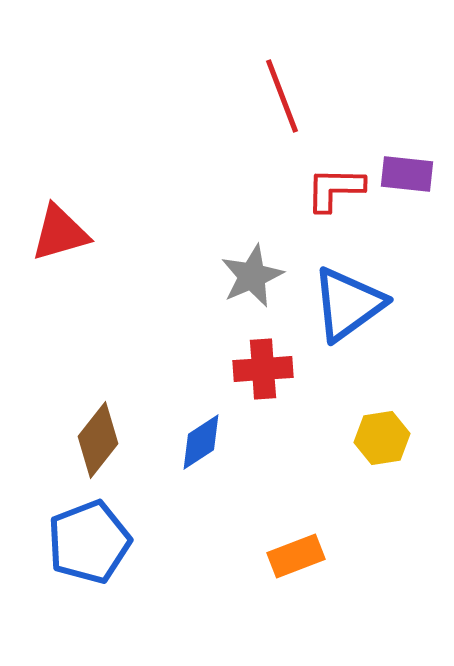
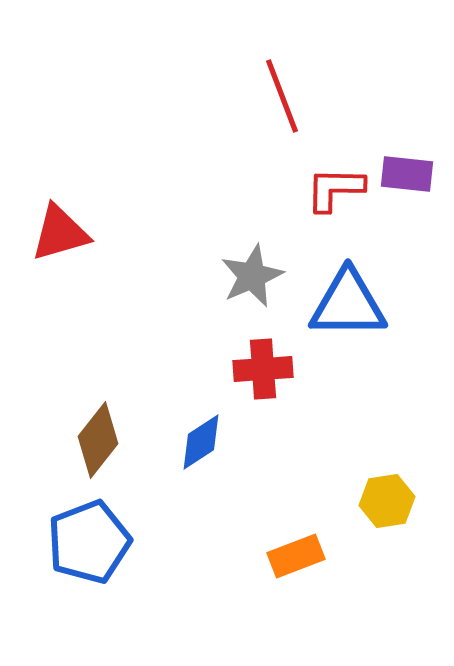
blue triangle: rotated 36 degrees clockwise
yellow hexagon: moved 5 px right, 63 px down
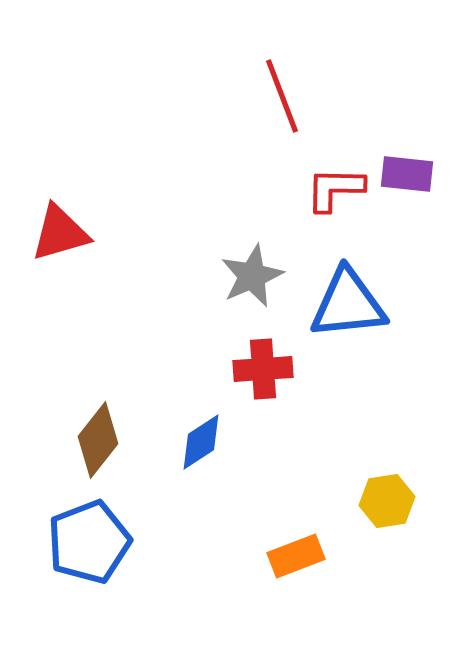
blue triangle: rotated 6 degrees counterclockwise
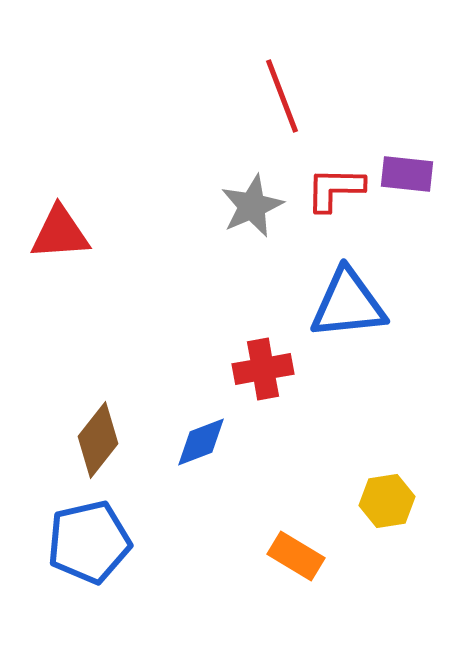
red triangle: rotated 12 degrees clockwise
gray star: moved 70 px up
red cross: rotated 6 degrees counterclockwise
blue diamond: rotated 12 degrees clockwise
blue pentagon: rotated 8 degrees clockwise
orange rectangle: rotated 52 degrees clockwise
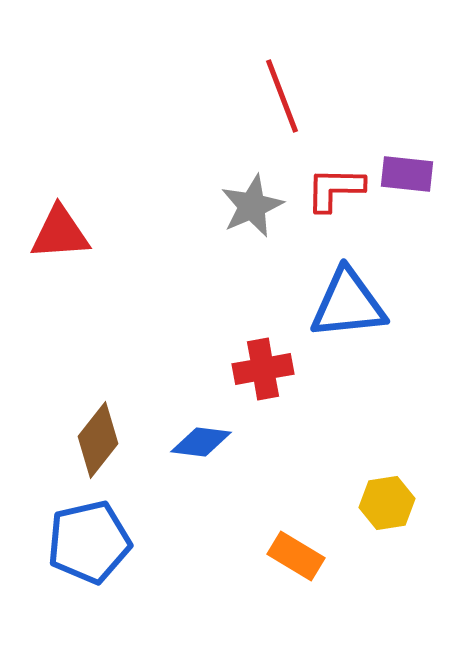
blue diamond: rotated 28 degrees clockwise
yellow hexagon: moved 2 px down
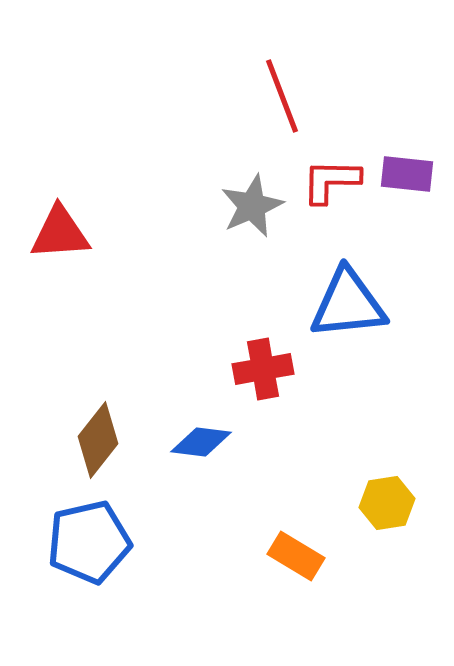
red L-shape: moved 4 px left, 8 px up
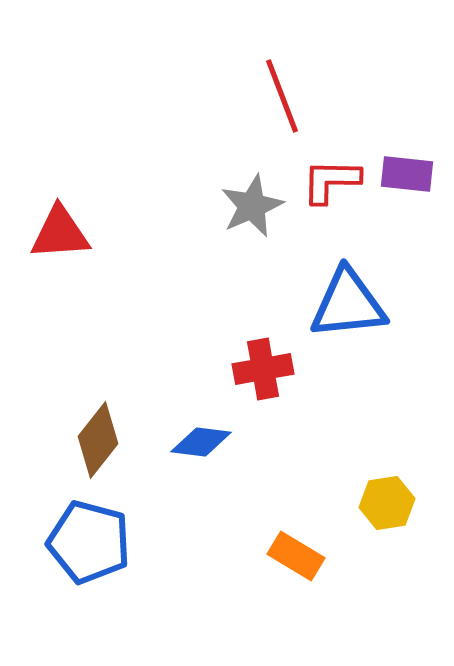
blue pentagon: rotated 28 degrees clockwise
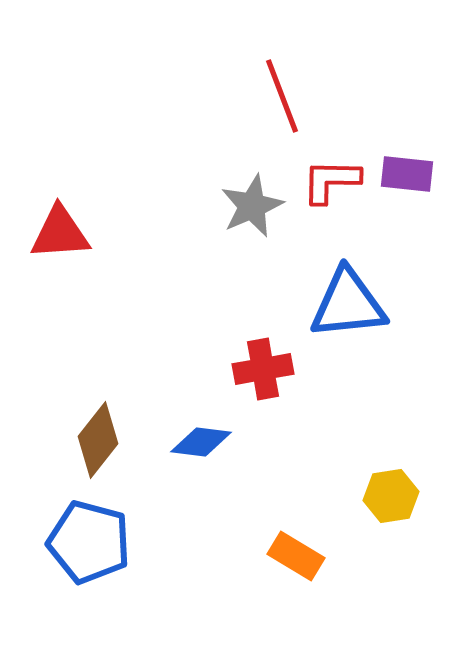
yellow hexagon: moved 4 px right, 7 px up
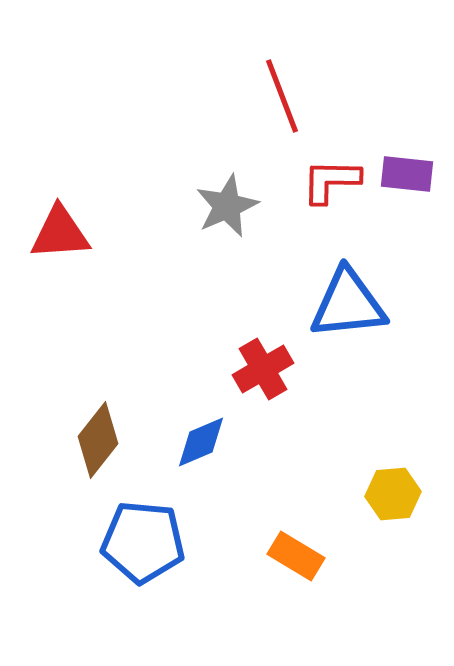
gray star: moved 25 px left
red cross: rotated 20 degrees counterclockwise
blue diamond: rotated 30 degrees counterclockwise
yellow hexagon: moved 2 px right, 2 px up; rotated 4 degrees clockwise
blue pentagon: moved 54 px right; rotated 10 degrees counterclockwise
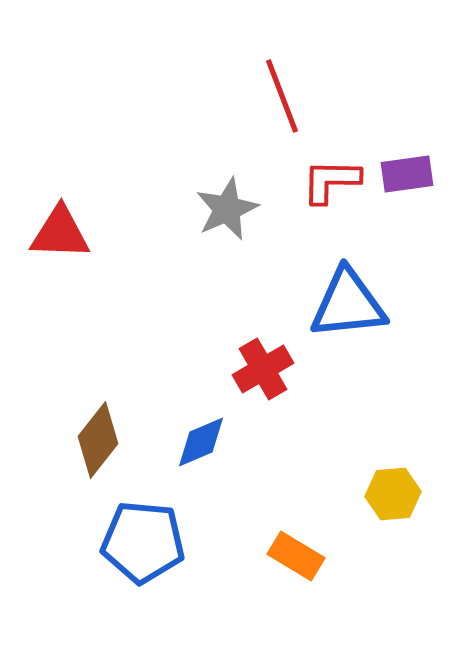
purple rectangle: rotated 14 degrees counterclockwise
gray star: moved 3 px down
red triangle: rotated 6 degrees clockwise
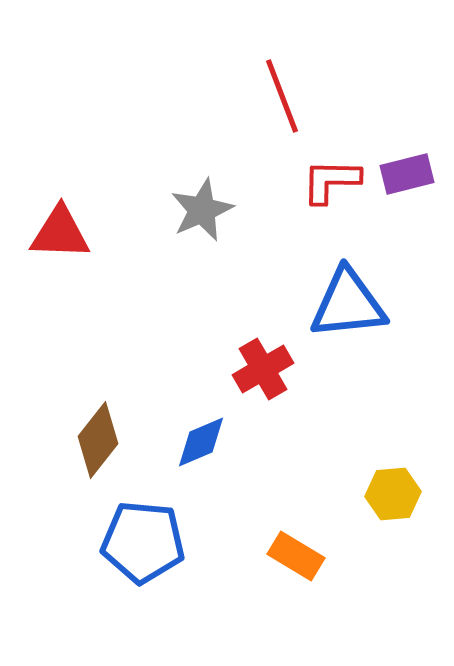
purple rectangle: rotated 6 degrees counterclockwise
gray star: moved 25 px left, 1 px down
